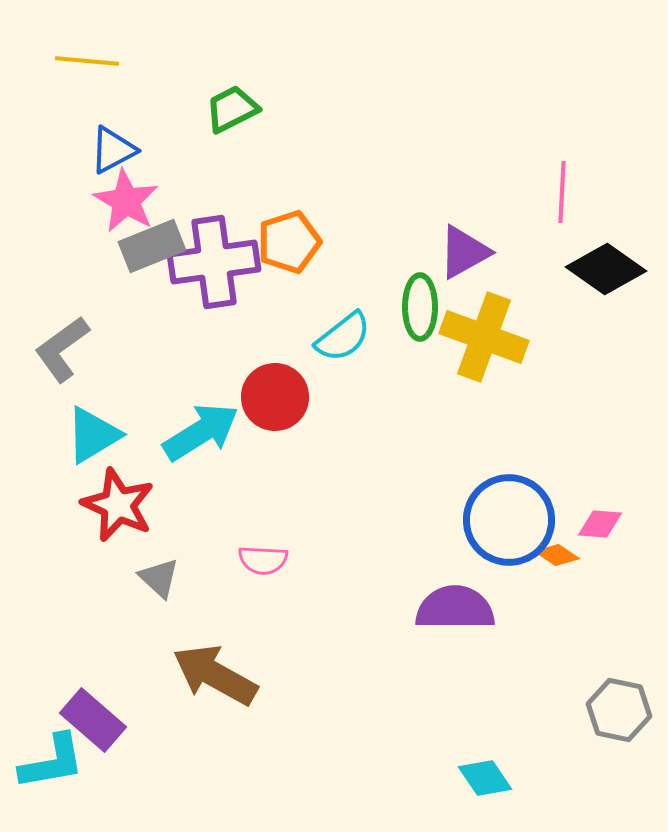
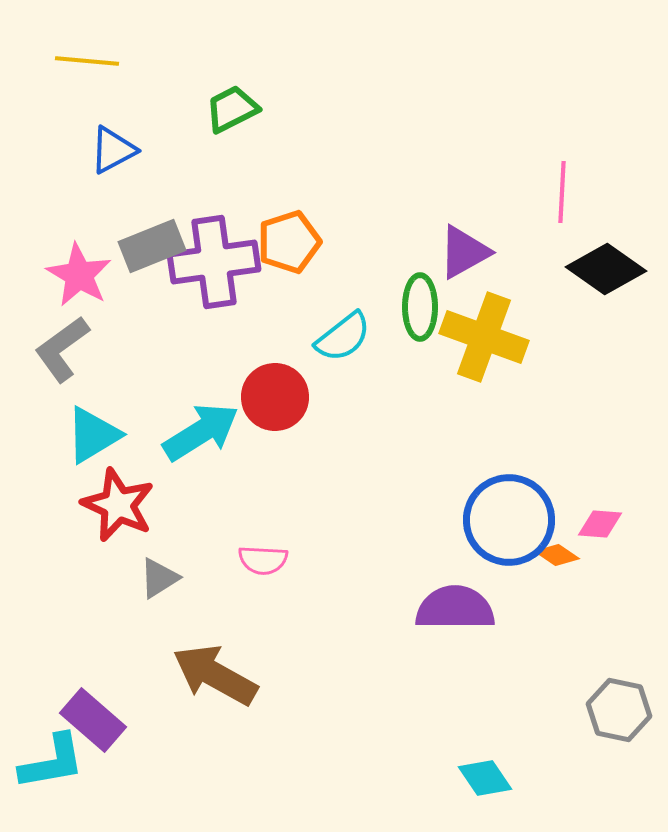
pink star: moved 47 px left, 74 px down
gray triangle: rotated 45 degrees clockwise
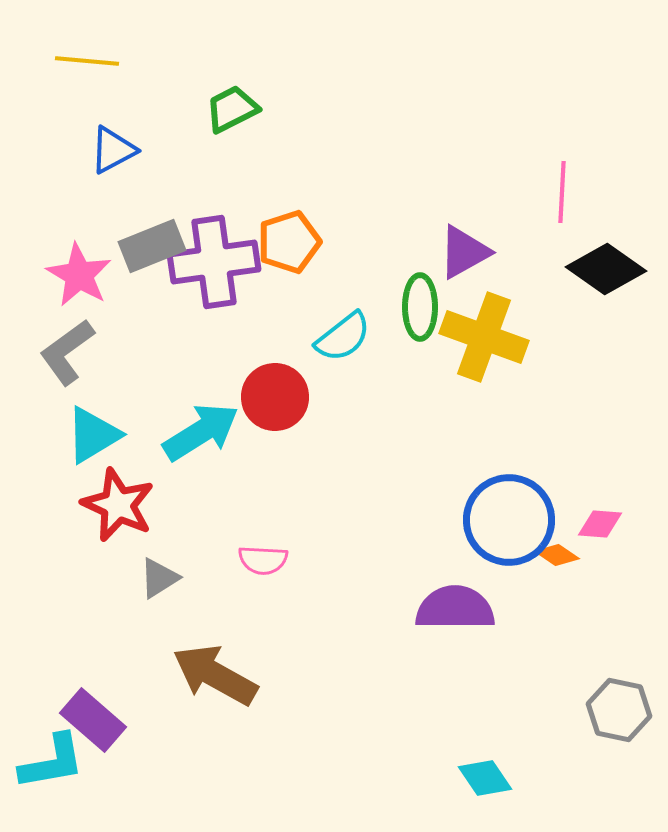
gray L-shape: moved 5 px right, 3 px down
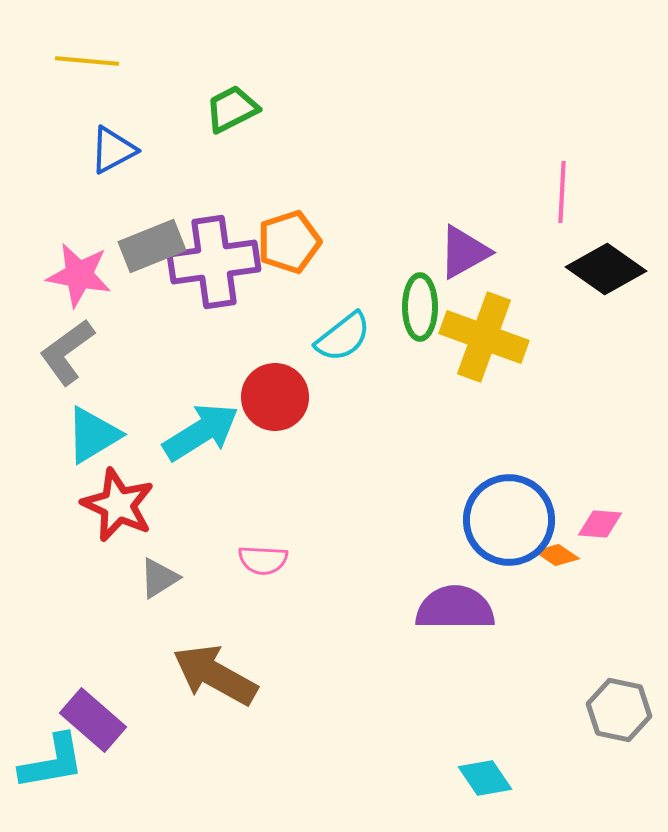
pink star: rotated 20 degrees counterclockwise
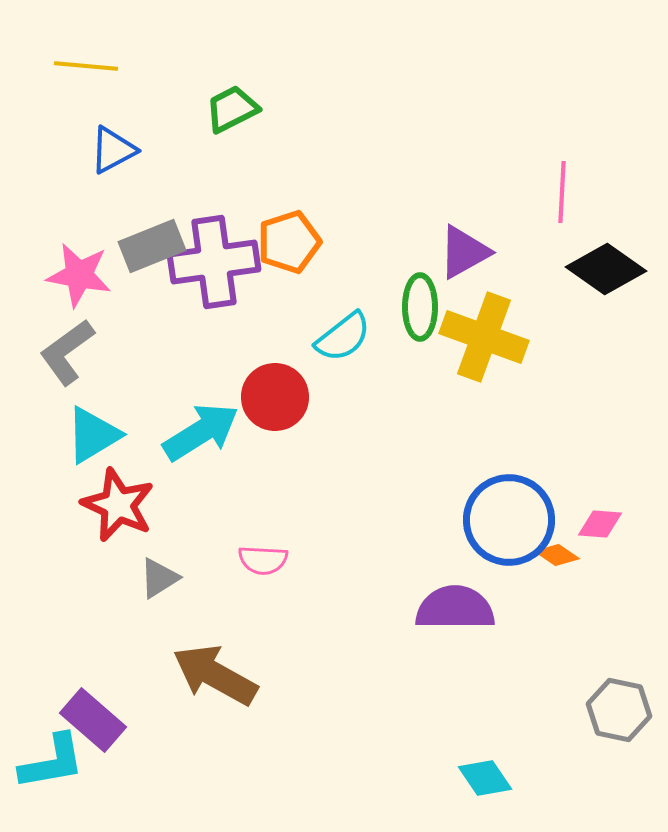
yellow line: moved 1 px left, 5 px down
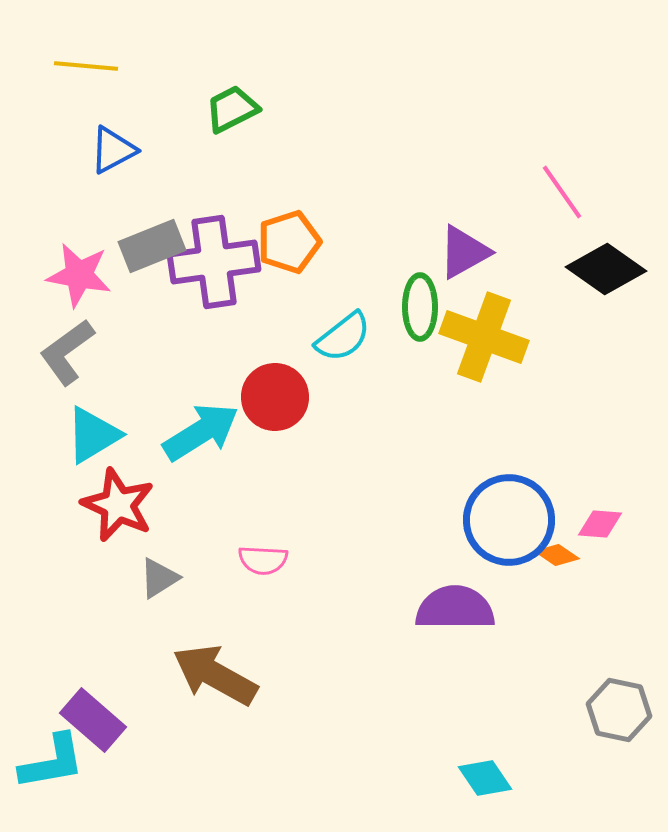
pink line: rotated 38 degrees counterclockwise
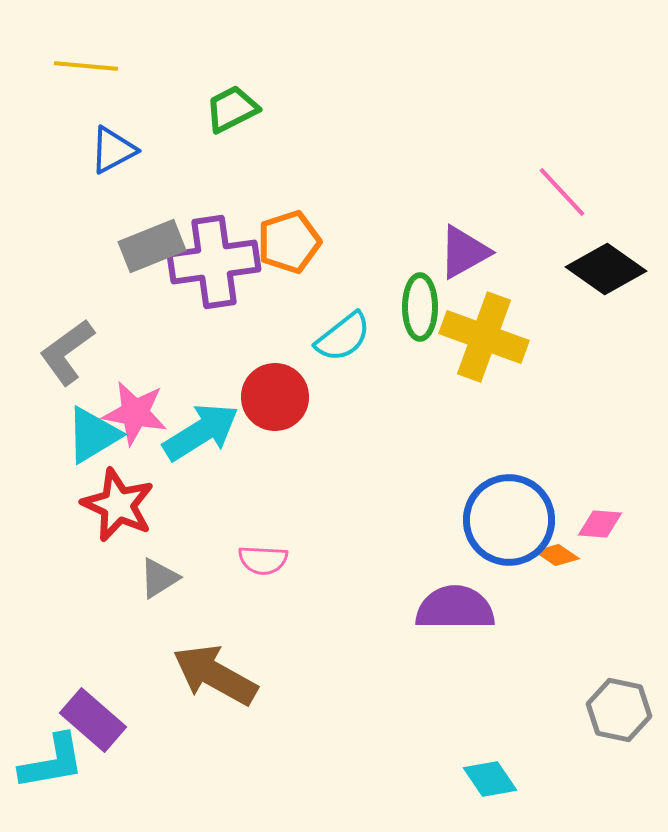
pink line: rotated 8 degrees counterclockwise
pink star: moved 56 px right, 138 px down
cyan diamond: moved 5 px right, 1 px down
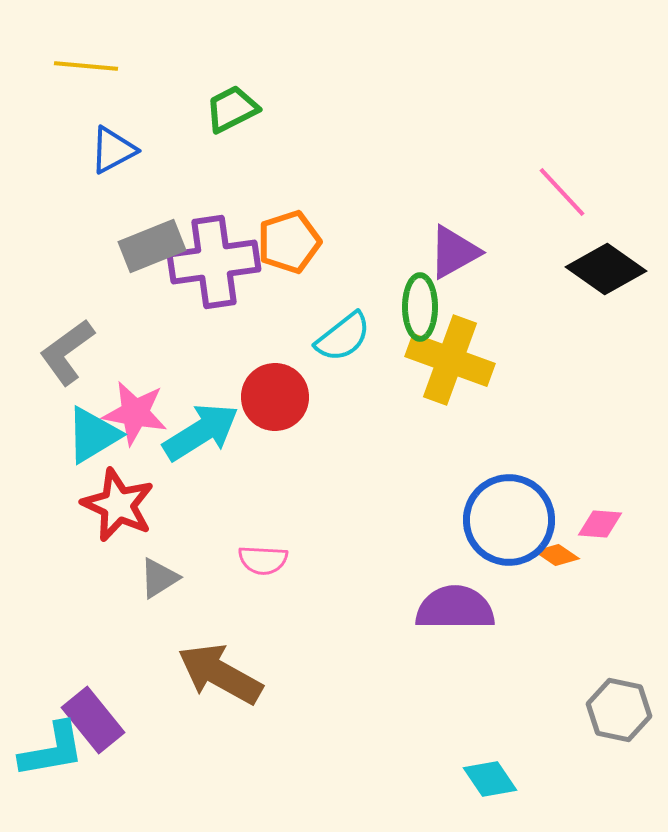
purple triangle: moved 10 px left
yellow cross: moved 34 px left, 23 px down
brown arrow: moved 5 px right, 1 px up
purple rectangle: rotated 10 degrees clockwise
cyan L-shape: moved 12 px up
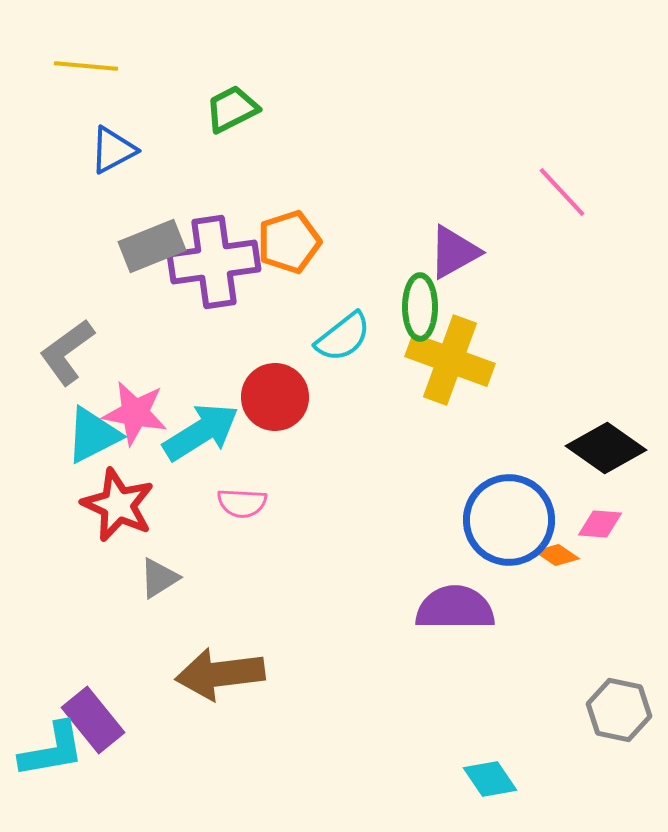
black diamond: moved 179 px down
cyan triangle: rotated 4 degrees clockwise
pink semicircle: moved 21 px left, 57 px up
brown arrow: rotated 36 degrees counterclockwise
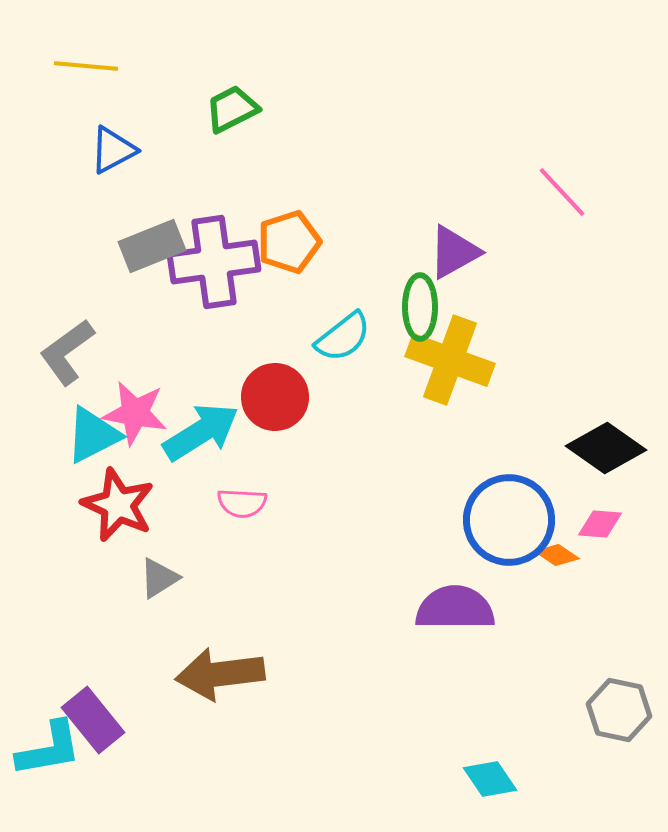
cyan L-shape: moved 3 px left, 1 px up
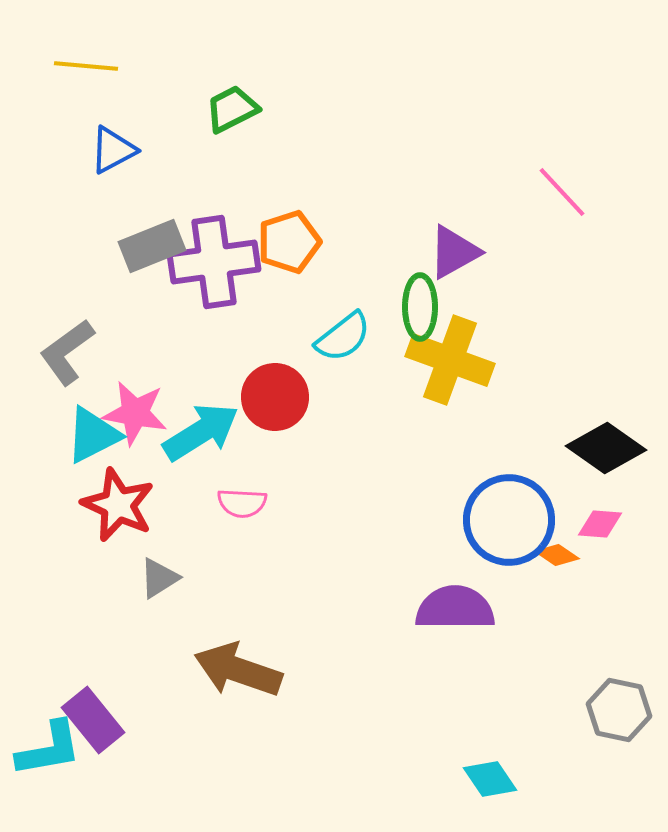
brown arrow: moved 18 px right, 4 px up; rotated 26 degrees clockwise
